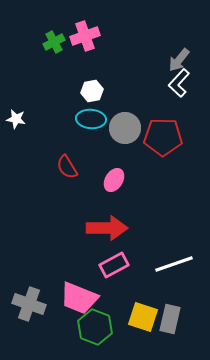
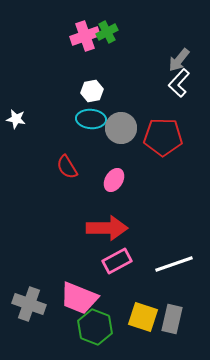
green cross: moved 53 px right, 10 px up
gray circle: moved 4 px left
pink rectangle: moved 3 px right, 4 px up
gray rectangle: moved 2 px right
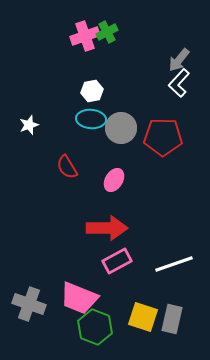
white star: moved 13 px right, 6 px down; rotated 30 degrees counterclockwise
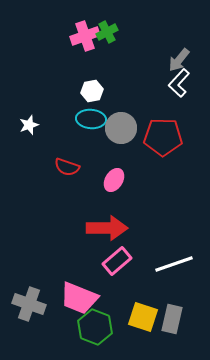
red semicircle: rotated 40 degrees counterclockwise
pink rectangle: rotated 12 degrees counterclockwise
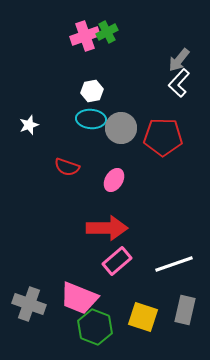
gray rectangle: moved 13 px right, 9 px up
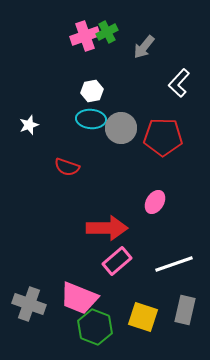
gray arrow: moved 35 px left, 13 px up
pink ellipse: moved 41 px right, 22 px down
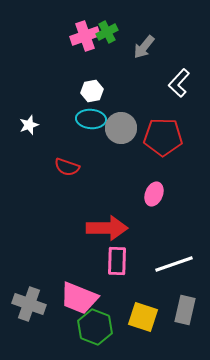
pink ellipse: moved 1 px left, 8 px up; rotated 10 degrees counterclockwise
pink rectangle: rotated 48 degrees counterclockwise
